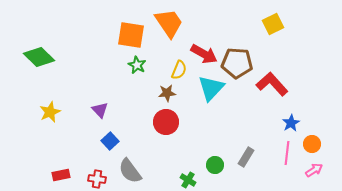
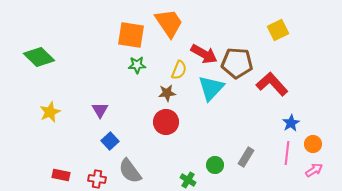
yellow square: moved 5 px right, 6 px down
green star: rotated 30 degrees counterclockwise
purple triangle: rotated 12 degrees clockwise
orange circle: moved 1 px right
red rectangle: rotated 24 degrees clockwise
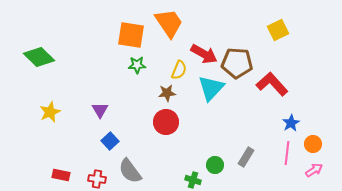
green cross: moved 5 px right; rotated 14 degrees counterclockwise
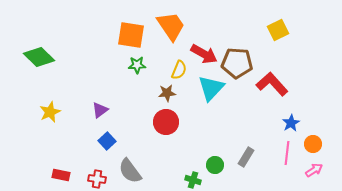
orange trapezoid: moved 2 px right, 3 px down
purple triangle: rotated 24 degrees clockwise
blue square: moved 3 px left
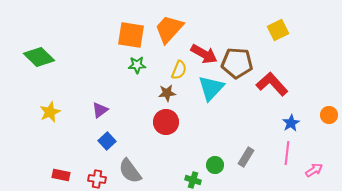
orange trapezoid: moved 2 px left, 3 px down; rotated 104 degrees counterclockwise
orange circle: moved 16 px right, 29 px up
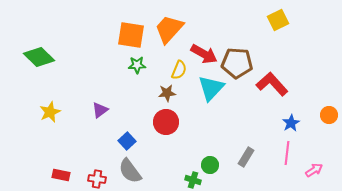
yellow square: moved 10 px up
blue square: moved 20 px right
green circle: moved 5 px left
